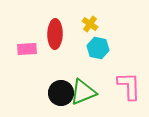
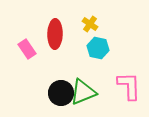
pink rectangle: rotated 60 degrees clockwise
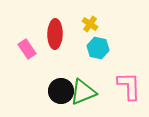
black circle: moved 2 px up
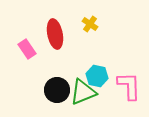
red ellipse: rotated 12 degrees counterclockwise
cyan hexagon: moved 1 px left, 28 px down
black circle: moved 4 px left, 1 px up
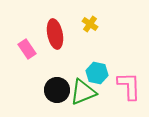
cyan hexagon: moved 3 px up
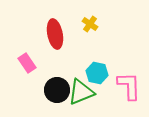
pink rectangle: moved 14 px down
green triangle: moved 2 px left
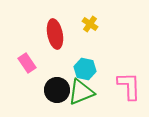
cyan hexagon: moved 12 px left, 4 px up
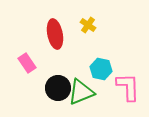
yellow cross: moved 2 px left, 1 px down
cyan hexagon: moved 16 px right
pink L-shape: moved 1 px left, 1 px down
black circle: moved 1 px right, 2 px up
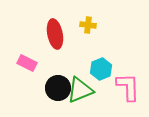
yellow cross: rotated 28 degrees counterclockwise
pink rectangle: rotated 30 degrees counterclockwise
cyan hexagon: rotated 25 degrees clockwise
green triangle: moved 1 px left, 2 px up
